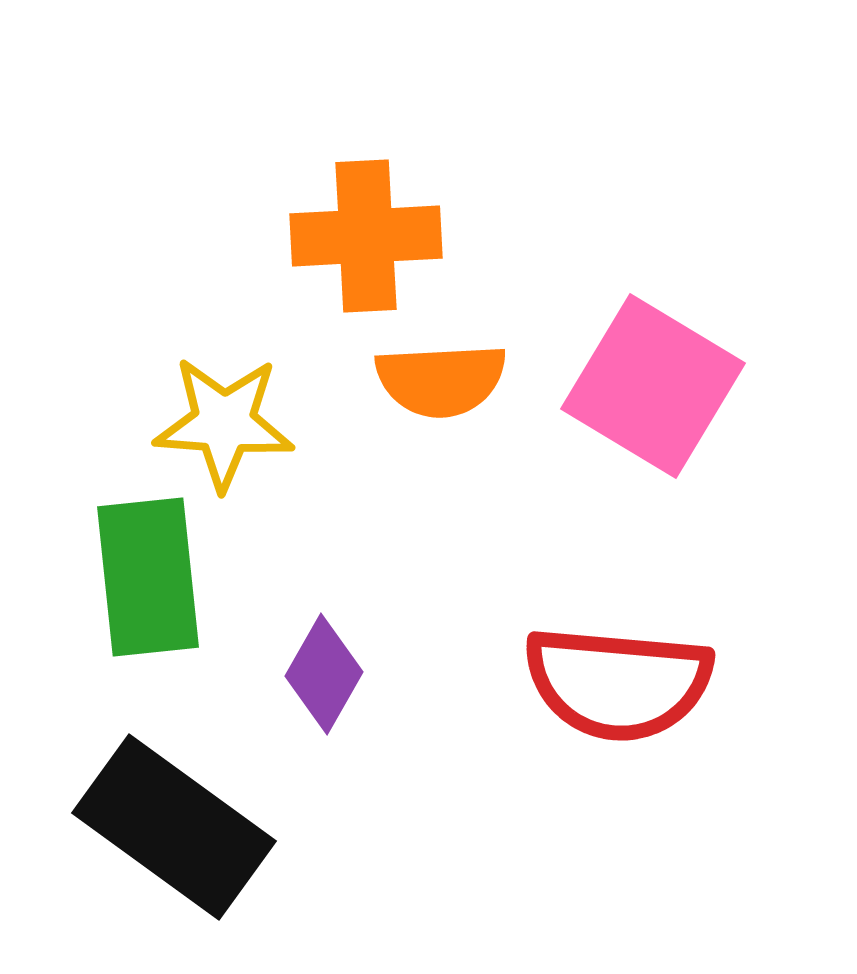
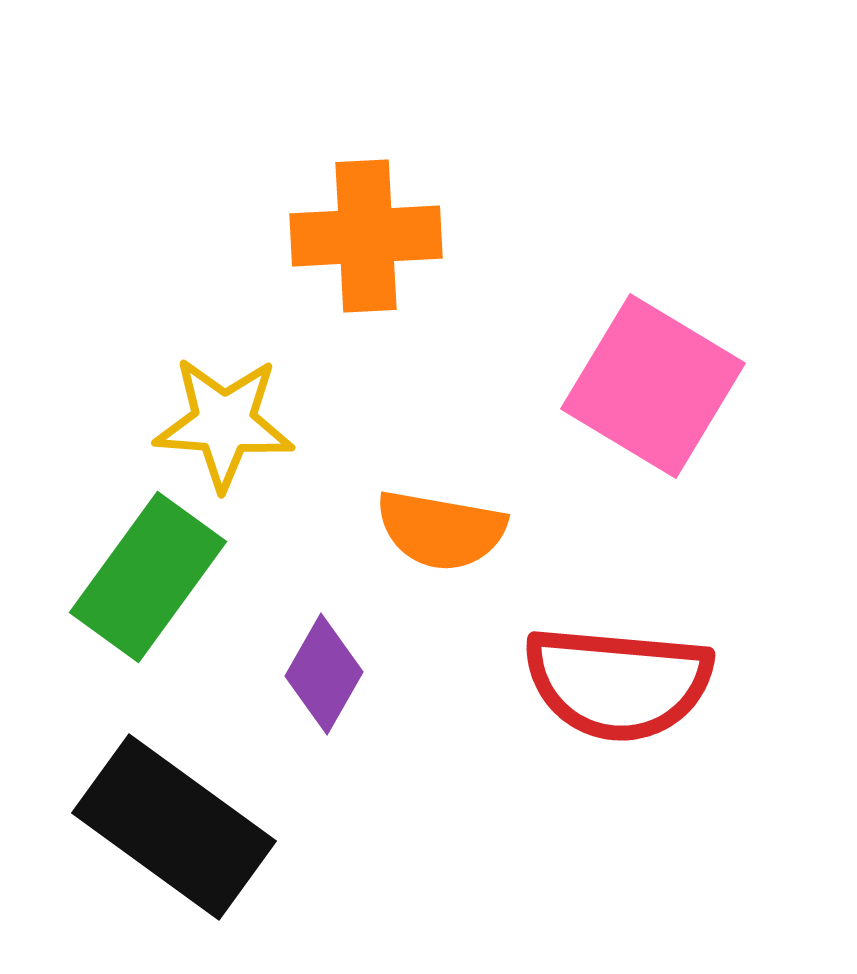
orange semicircle: moved 150 px down; rotated 13 degrees clockwise
green rectangle: rotated 42 degrees clockwise
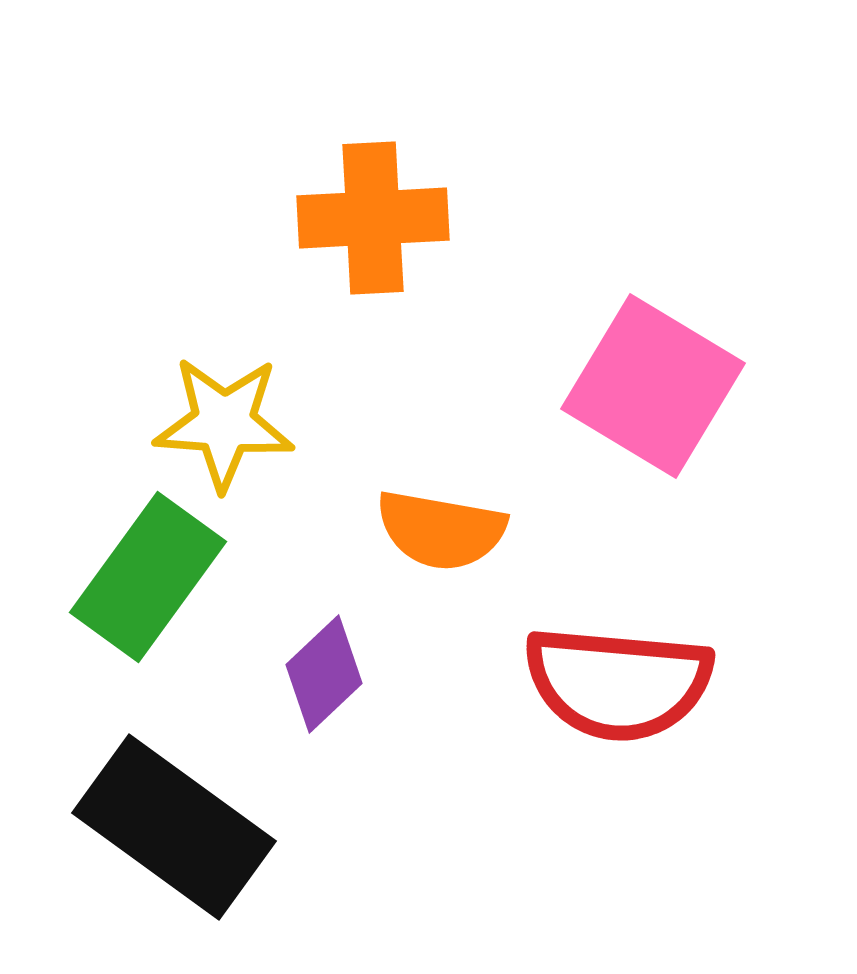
orange cross: moved 7 px right, 18 px up
purple diamond: rotated 17 degrees clockwise
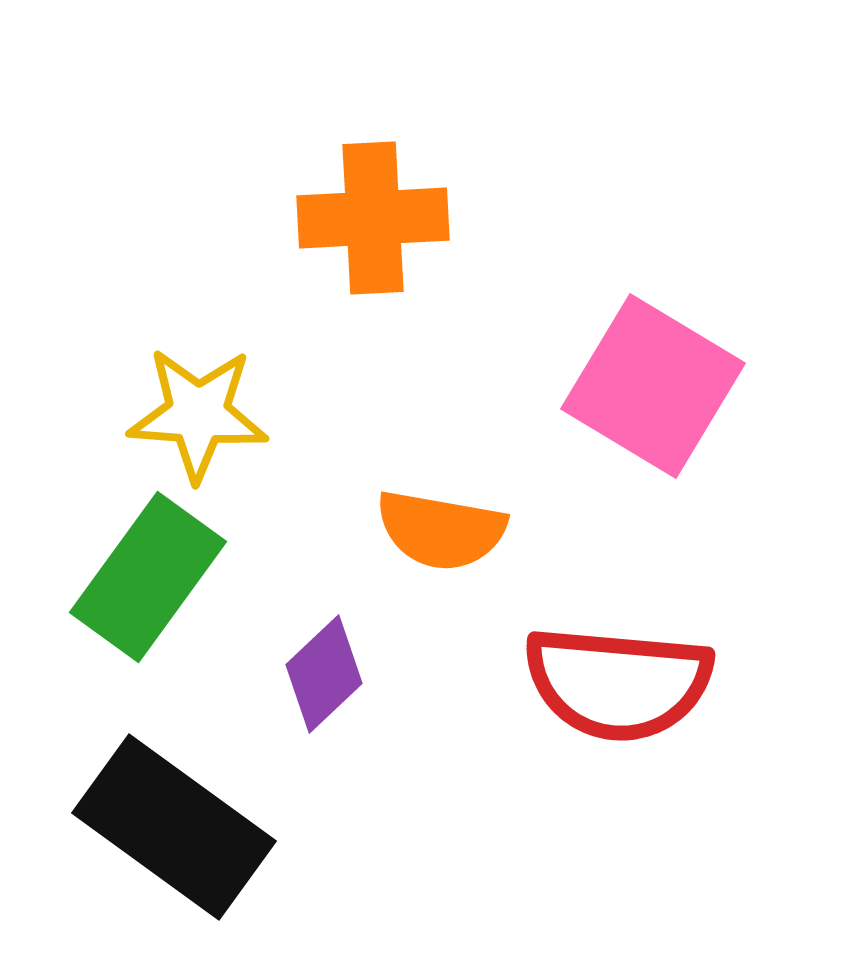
yellow star: moved 26 px left, 9 px up
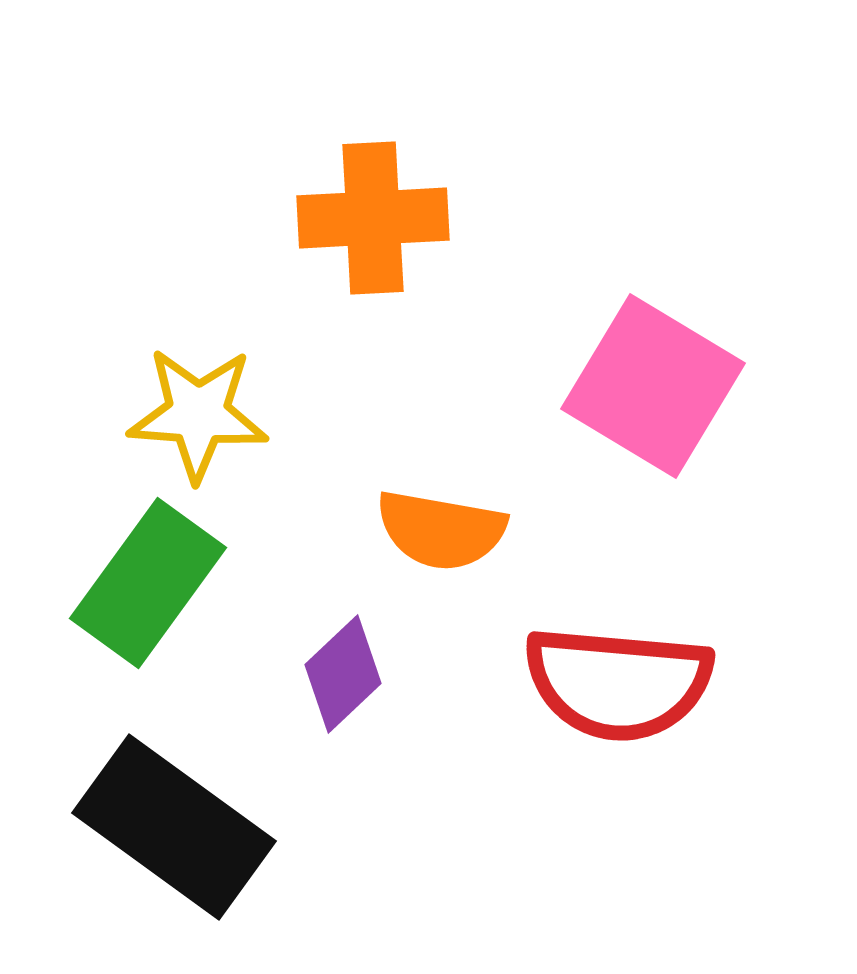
green rectangle: moved 6 px down
purple diamond: moved 19 px right
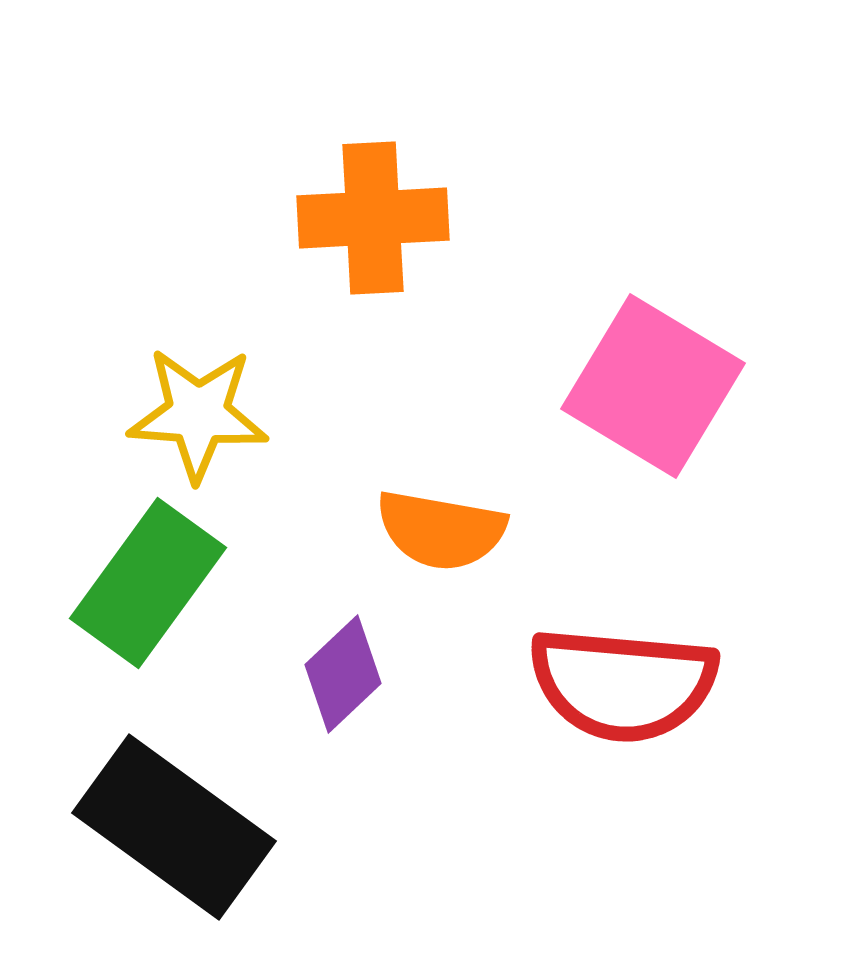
red semicircle: moved 5 px right, 1 px down
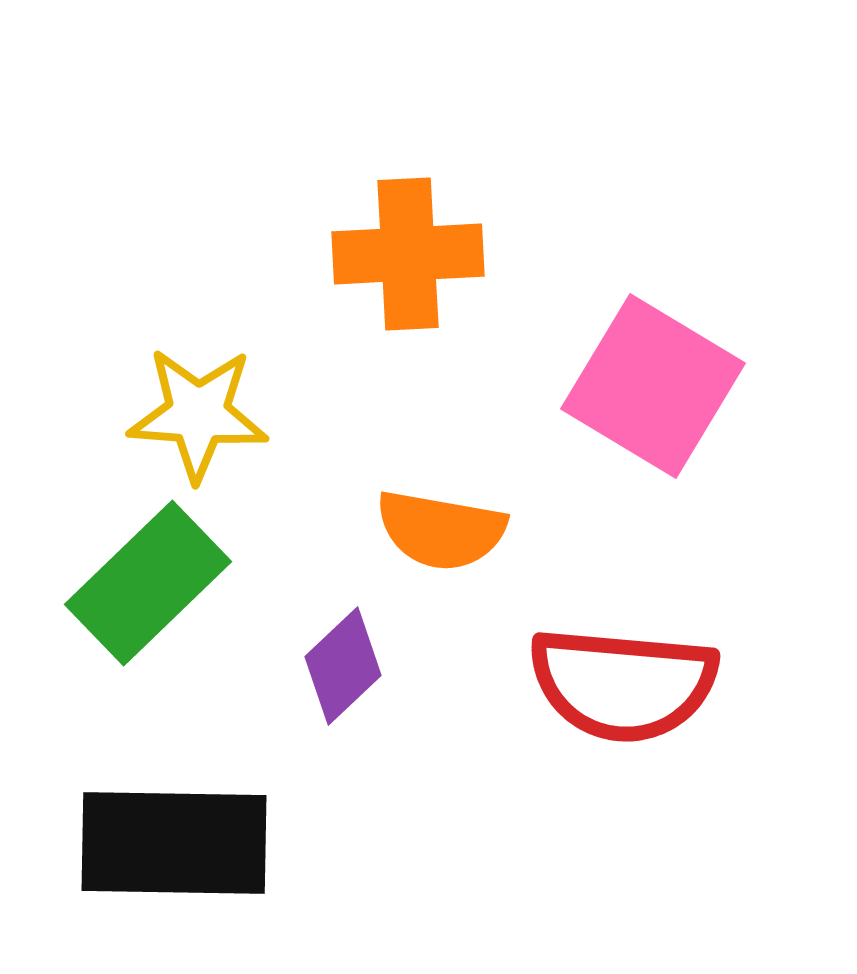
orange cross: moved 35 px right, 36 px down
green rectangle: rotated 10 degrees clockwise
purple diamond: moved 8 px up
black rectangle: moved 16 px down; rotated 35 degrees counterclockwise
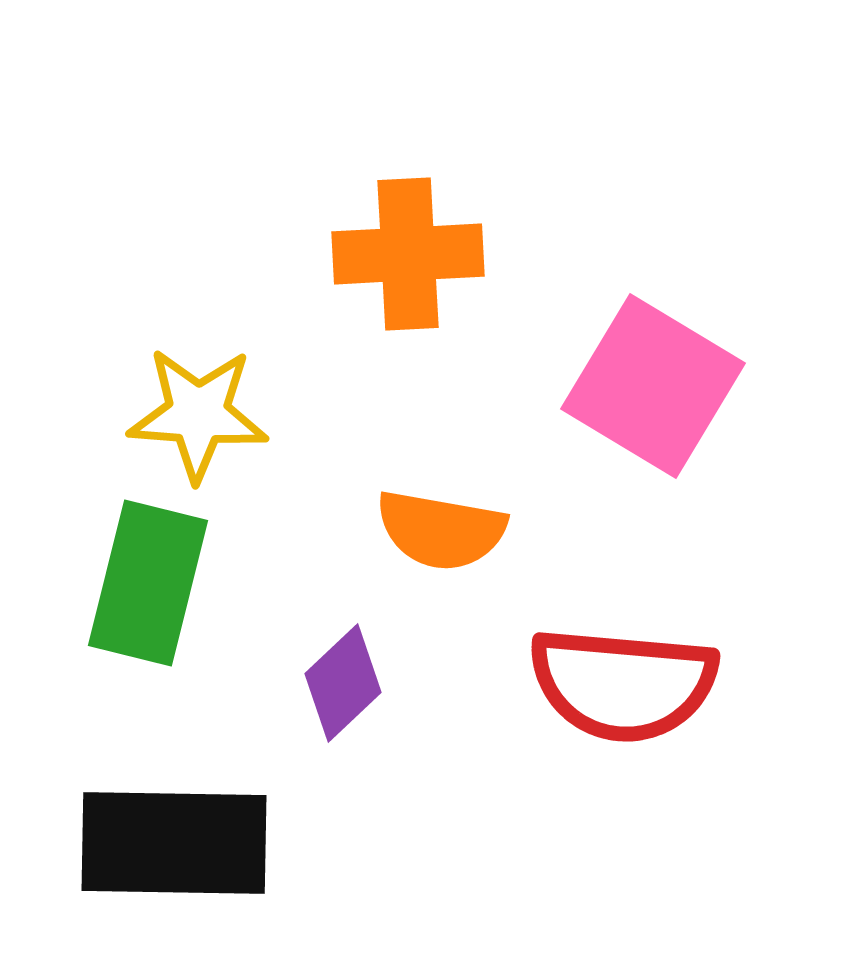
green rectangle: rotated 32 degrees counterclockwise
purple diamond: moved 17 px down
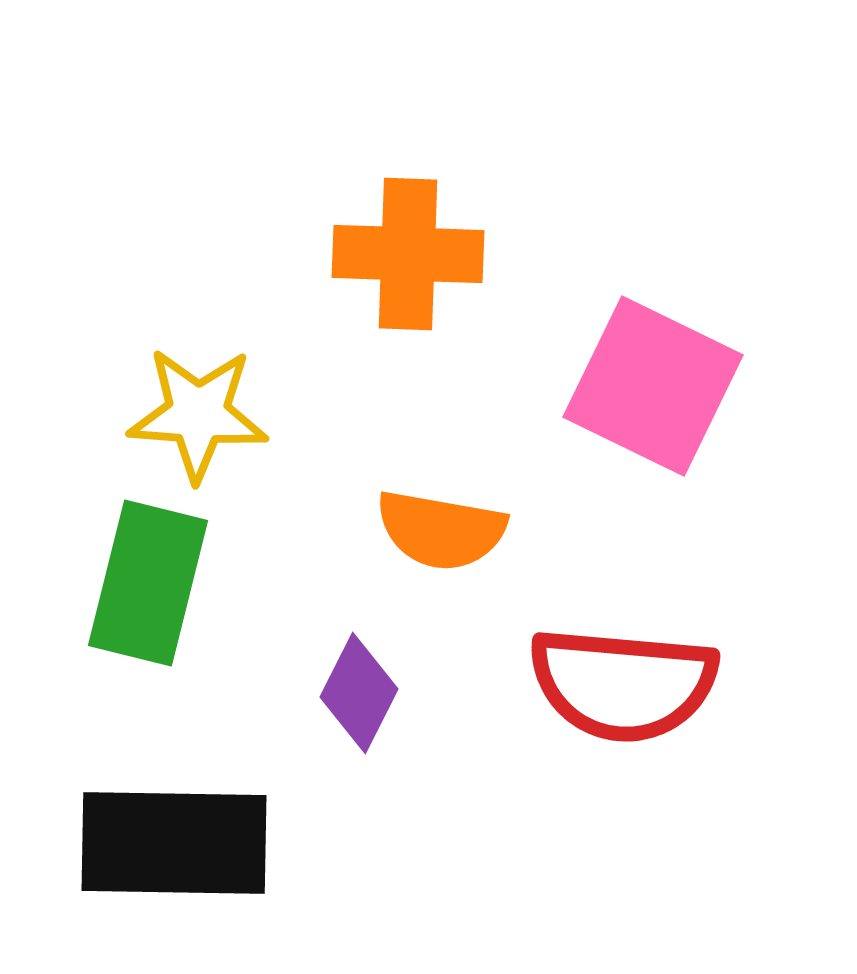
orange cross: rotated 5 degrees clockwise
pink square: rotated 5 degrees counterclockwise
purple diamond: moved 16 px right, 10 px down; rotated 20 degrees counterclockwise
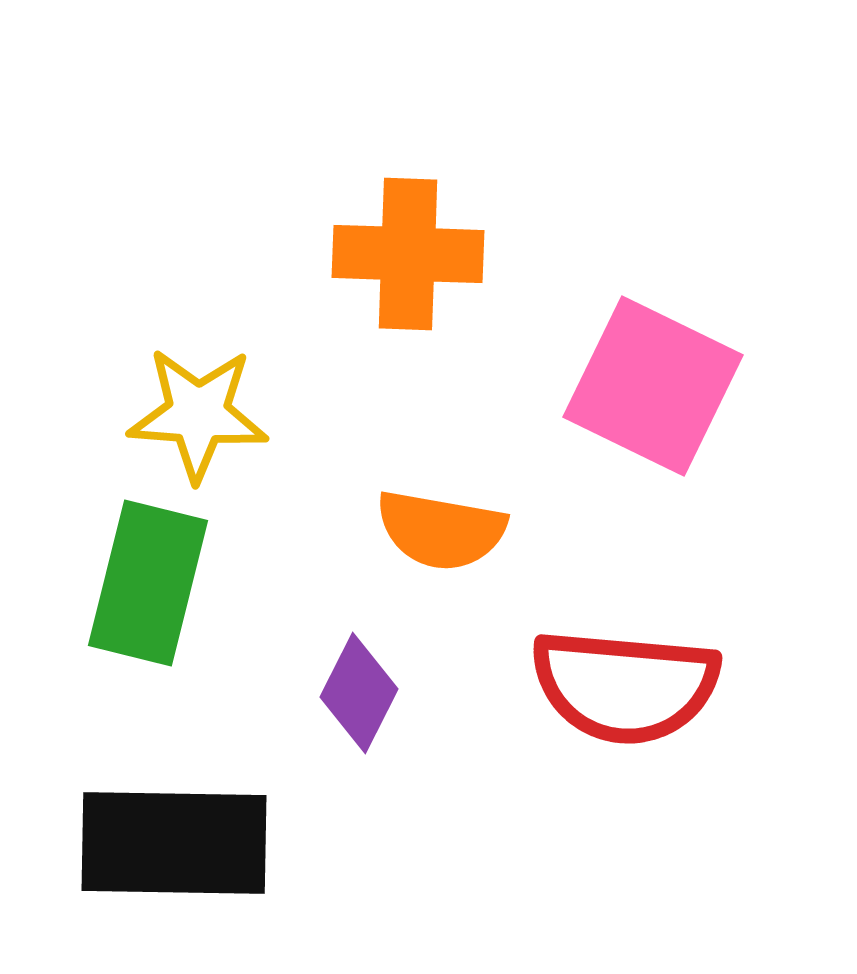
red semicircle: moved 2 px right, 2 px down
